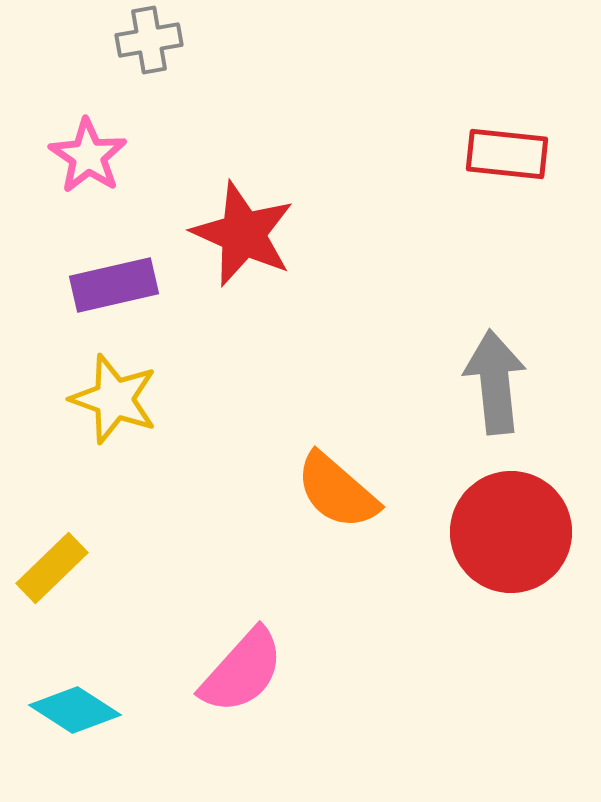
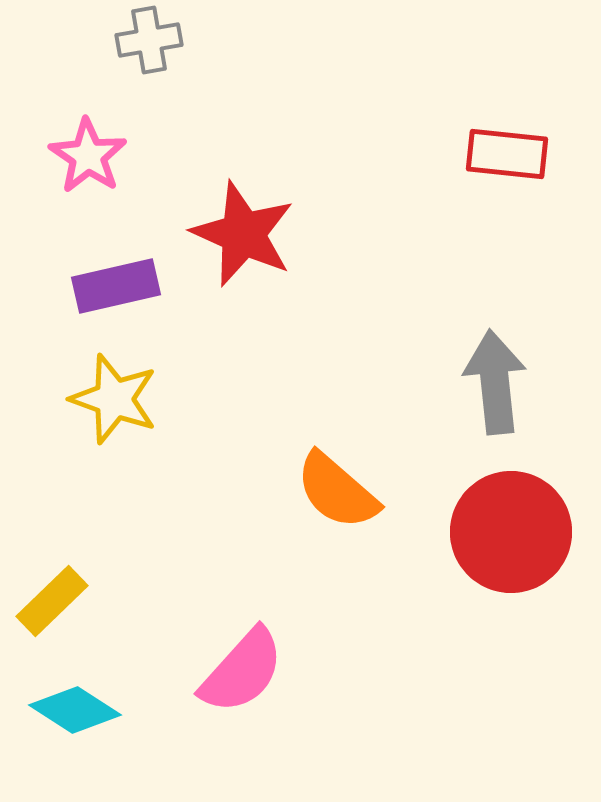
purple rectangle: moved 2 px right, 1 px down
yellow rectangle: moved 33 px down
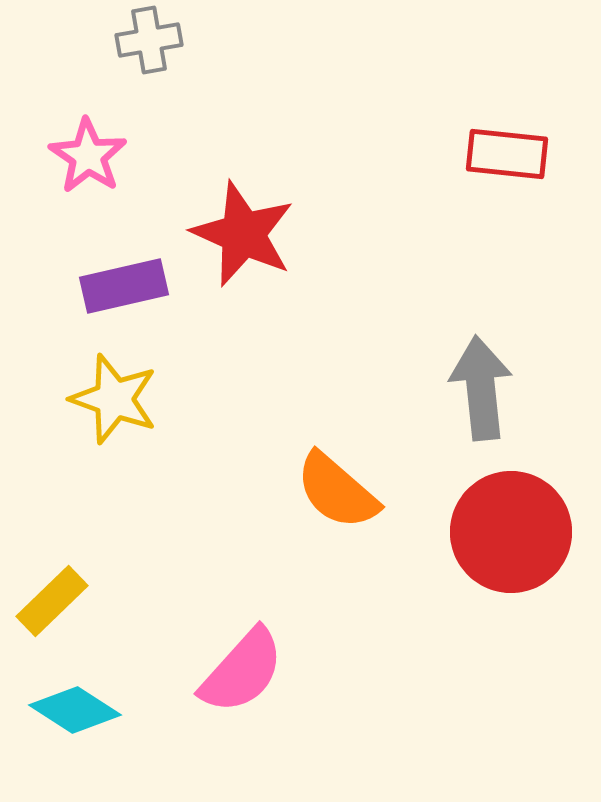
purple rectangle: moved 8 px right
gray arrow: moved 14 px left, 6 px down
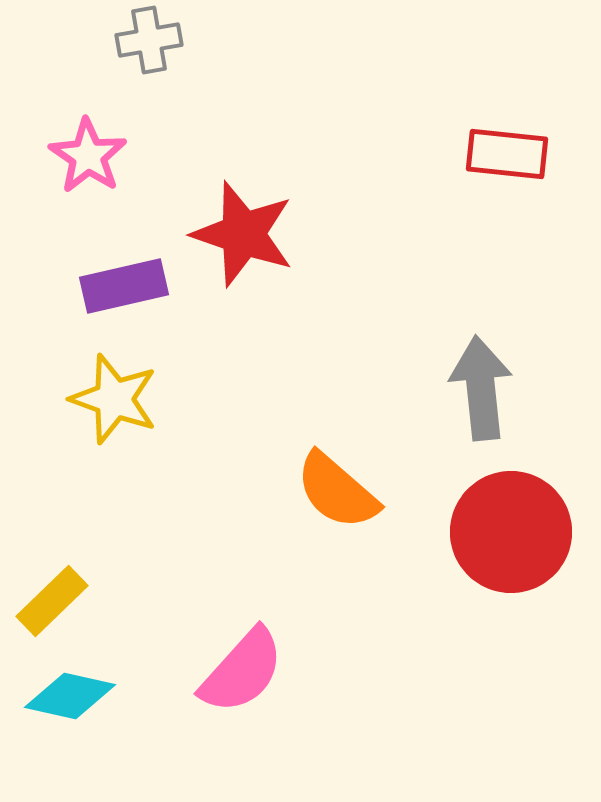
red star: rotated 5 degrees counterclockwise
cyan diamond: moved 5 px left, 14 px up; rotated 20 degrees counterclockwise
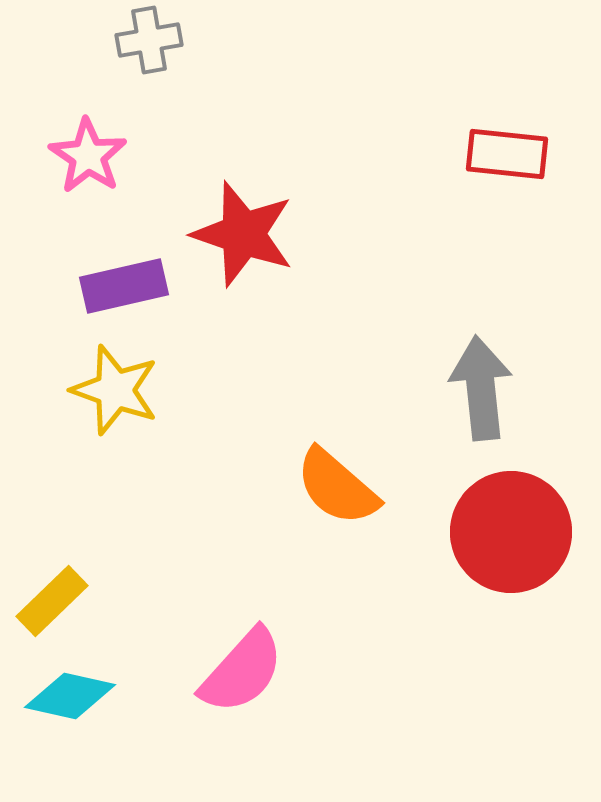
yellow star: moved 1 px right, 9 px up
orange semicircle: moved 4 px up
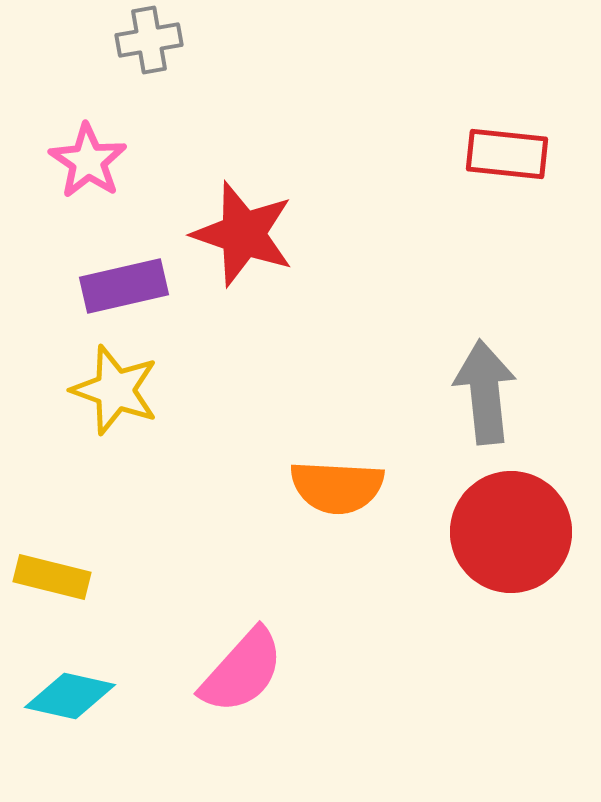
pink star: moved 5 px down
gray arrow: moved 4 px right, 4 px down
orange semicircle: rotated 38 degrees counterclockwise
yellow rectangle: moved 24 px up; rotated 58 degrees clockwise
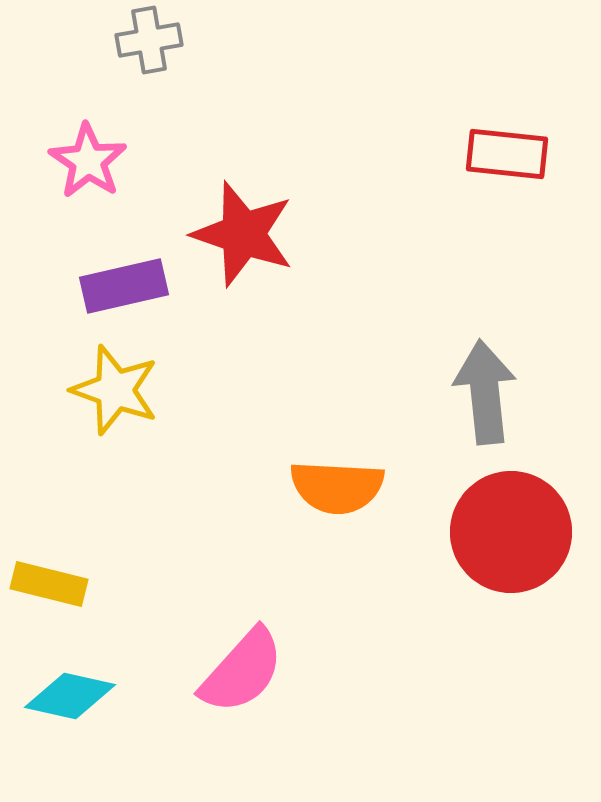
yellow rectangle: moved 3 px left, 7 px down
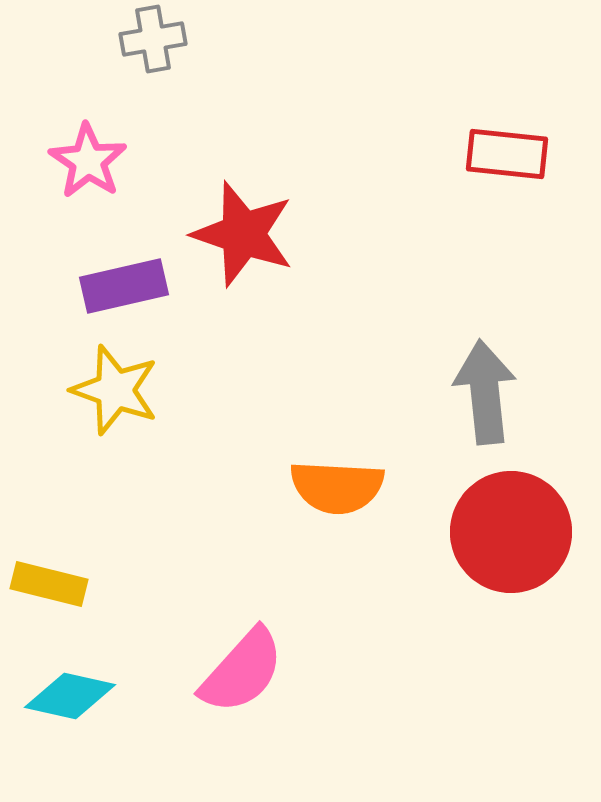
gray cross: moved 4 px right, 1 px up
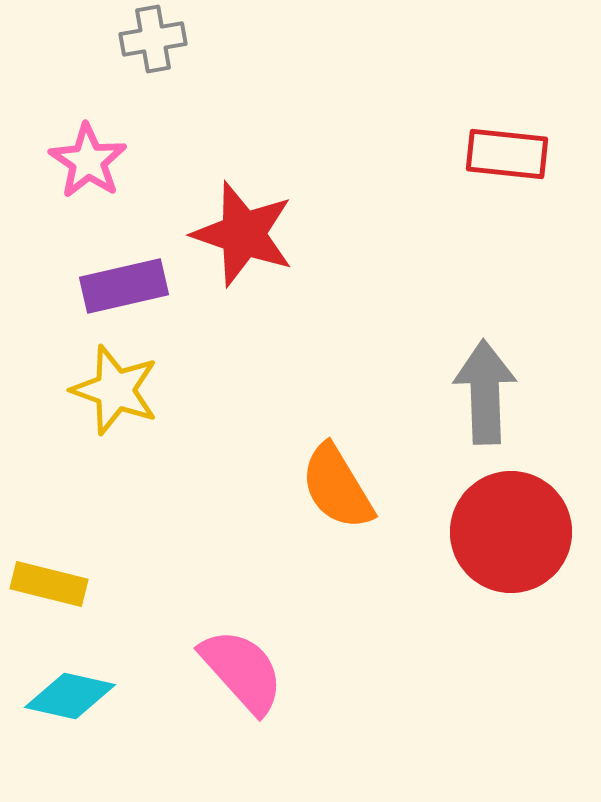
gray arrow: rotated 4 degrees clockwise
orange semicircle: rotated 56 degrees clockwise
pink semicircle: rotated 84 degrees counterclockwise
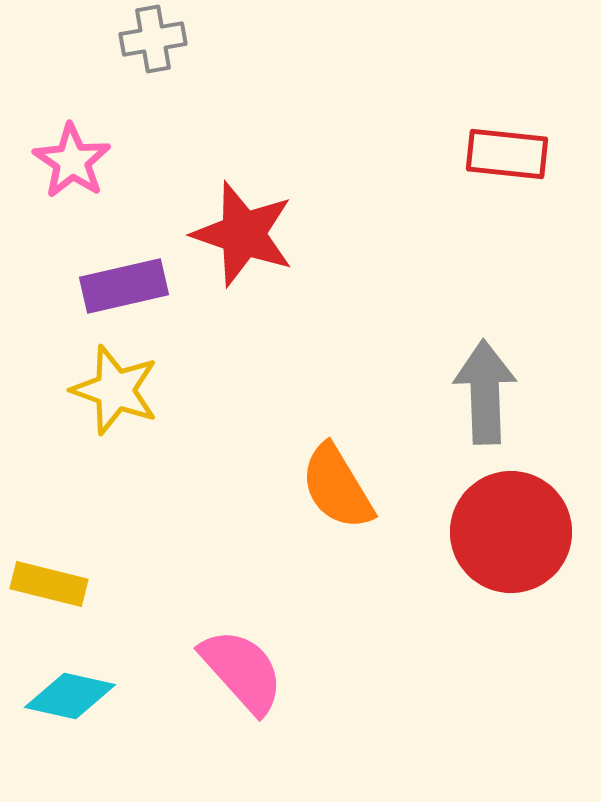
pink star: moved 16 px left
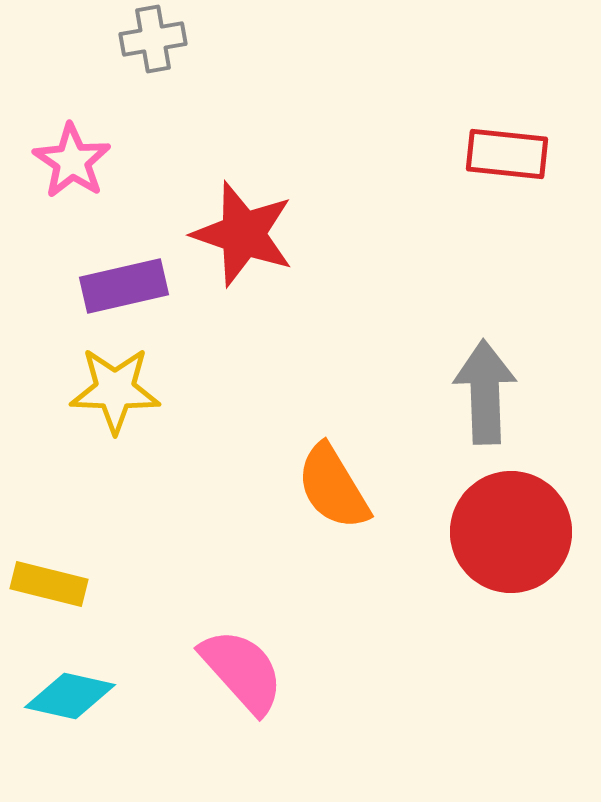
yellow star: rotated 18 degrees counterclockwise
orange semicircle: moved 4 px left
